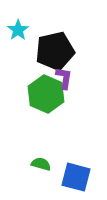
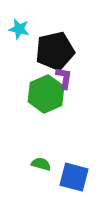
cyan star: moved 1 px right, 1 px up; rotated 25 degrees counterclockwise
green hexagon: rotated 12 degrees clockwise
blue square: moved 2 px left
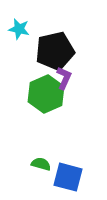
purple L-shape: rotated 15 degrees clockwise
blue square: moved 6 px left
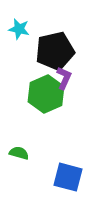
green semicircle: moved 22 px left, 11 px up
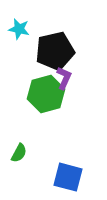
green hexagon: rotated 9 degrees clockwise
green semicircle: rotated 102 degrees clockwise
